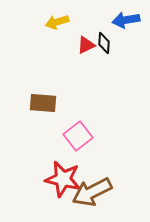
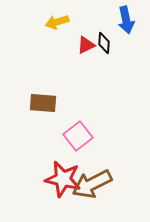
blue arrow: rotated 92 degrees counterclockwise
brown arrow: moved 8 px up
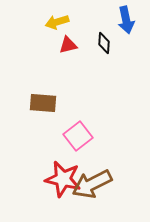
red triangle: moved 18 px left; rotated 12 degrees clockwise
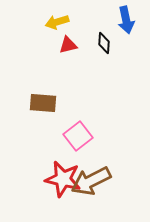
brown arrow: moved 1 px left, 3 px up
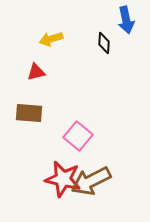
yellow arrow: moved 6 px left, 17 px down
red triangle: moved 32 px left, 27 px down
brown rectangle: moved 14 px left, 10 px down
pink square: rotated 12 degrees counterclockwise
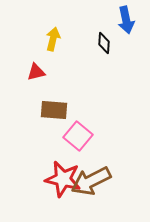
yellow arrow: moved 2 px right; rotated 120 degrees clockwise
brown rectangle: moved 25 px right, 3 px up
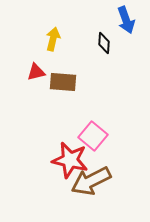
blue arrow: rotated 8 degrees counterclockwise
brown rectangle: moved 9 px right, 28 px up
pink square: moved 15 px right
red star: moved 7 px right, 19 px up
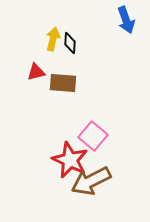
black diamond: moved 34 px left
brown rectangle: moved 1 px down
red star: rotated 12 degrees clockwise
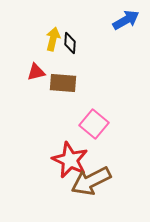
blue arrow: rotated 100 degrees counterclockwise
pink square: moved 1 px right, 12 px up
